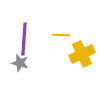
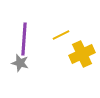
yellow line: rotated 30 degrees counterclockwise
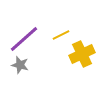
purple line: rotated 44 degrees clockwise
gray star: moved 2 px down
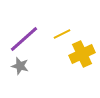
yellow line: moved 1 px right, 1 px up
gray star: moved 1 px down
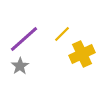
yellow line: rotated 18 degrees counterclockwise
gray star: rotated 24 degrees clockwise
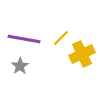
yellow line: moved 1 px left, 4 px down
purple line: rotated 52 degrees clockwise
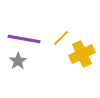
gray star: moved 2 px left, 5 px up
